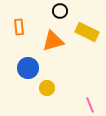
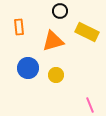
yellow circle: moved 9 px right, 13 px up
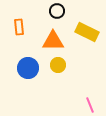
black circle: moved 3 px left
orange triangle: rotated 15 degrees clockwise
yellow circle: moved 2 px right, 10 px up
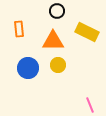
orange rectangle: moved 2 px down
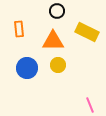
blue circle: moved 1 px left
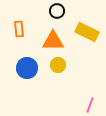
pink line: rotated 42 degrees clockwise
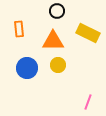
yellow rectangle: moved 1 px right, 1 px down
pink line: moved 2 px left, 3 px up
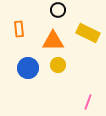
black circle: moved 1 px right, 1 px up
blue circle: moved 1 px right
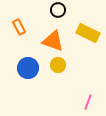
orange rectangle: moved 2 px up; rotated 21 degrees counterclockwise
orange triangle: rotated 20 degrees clockwise
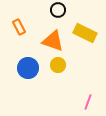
yellow rectangle: moved 3 px left
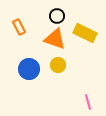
black circle: moved 1 px left, 6 px down
orange triangle: moved 2 px right, 2 px up
blue circle: moved 1 px right, 1 px down
pink line: rotated 35 degrees counterclockwise
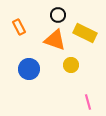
black circle: moved 1 px right, 1 px up
orange triangle: moved 1 px down
yellow circle: moved 13 px right
